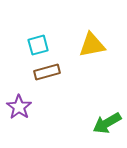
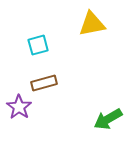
yellow triangle: moved 21 px up
brown rectangle: moved 3 px left, 11 px down
green arrow: moved 1 px right, 4 px up
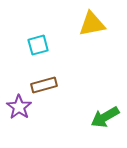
brown rectangle: moved 2 px down
green arrow: moved 3 px left, 2 px up
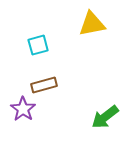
purple star: moved 4 px right, 2 px down
green arrow: rotated 8 degrees counterclockwise
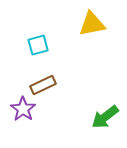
brown rectangle: moved 1 px left; rotated 10 degrees counterclockwise
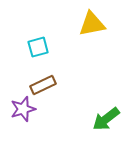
cyan square: moved 2 px down
purple star: rotated 20 degrees clockwise
green arrow: moved 1 px right, 2 px down
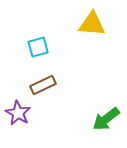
yellow triangle: rotated 16 degrees clockwise
purple star: moved 5 px left, 4 px down; rotated 25 degrees counterclockwise
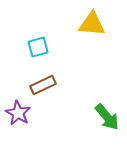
green arrow: moved 1 px right, 2 px up; rotated 92 degrees counterclockwise
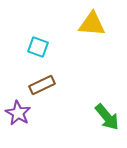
cyan square: rotated 35 degrees clockwise
brown rectangle: moved 1 px left
